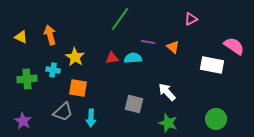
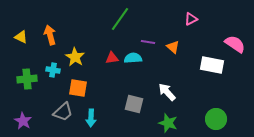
pink semicircle: moved 1 px right, 2 px up
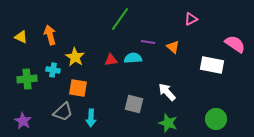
red triangle: moved 1 px left, 2 px down
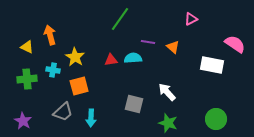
yellow triangle: moved 6 px right, 10 px down
orange square: moved 1 px right, 2 px up; rotated 24 degrees counterclockwise
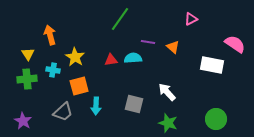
yellow triangle: moved 1 px right, 7 px down; rotated 32 degrees clockwise
cyan arrow: moved 5 px right, 12 px up
